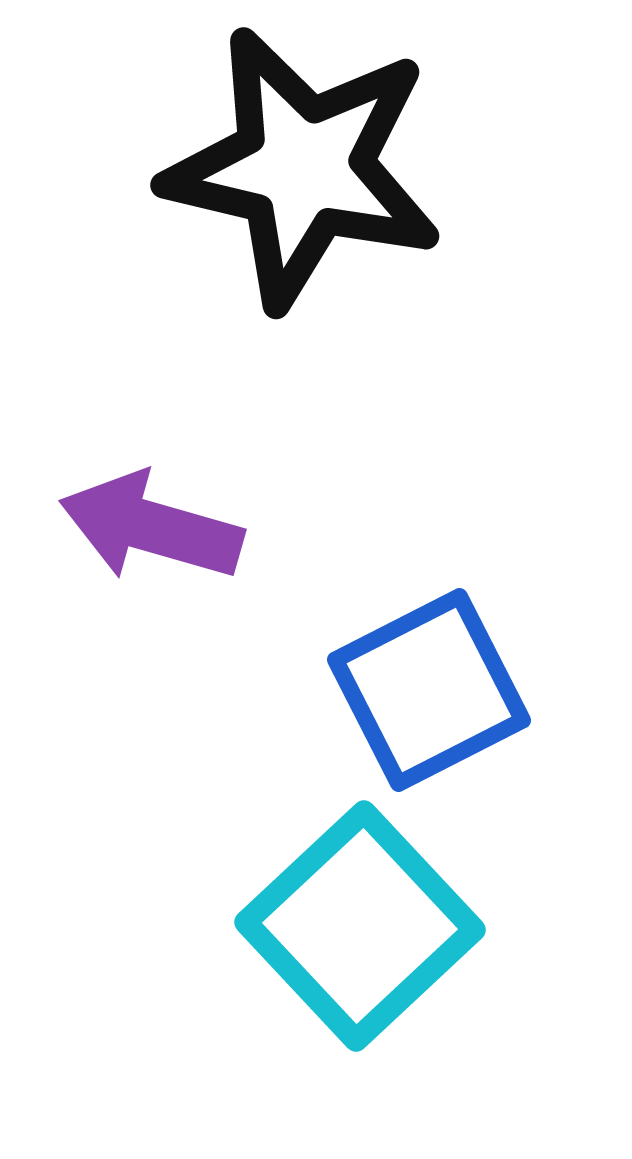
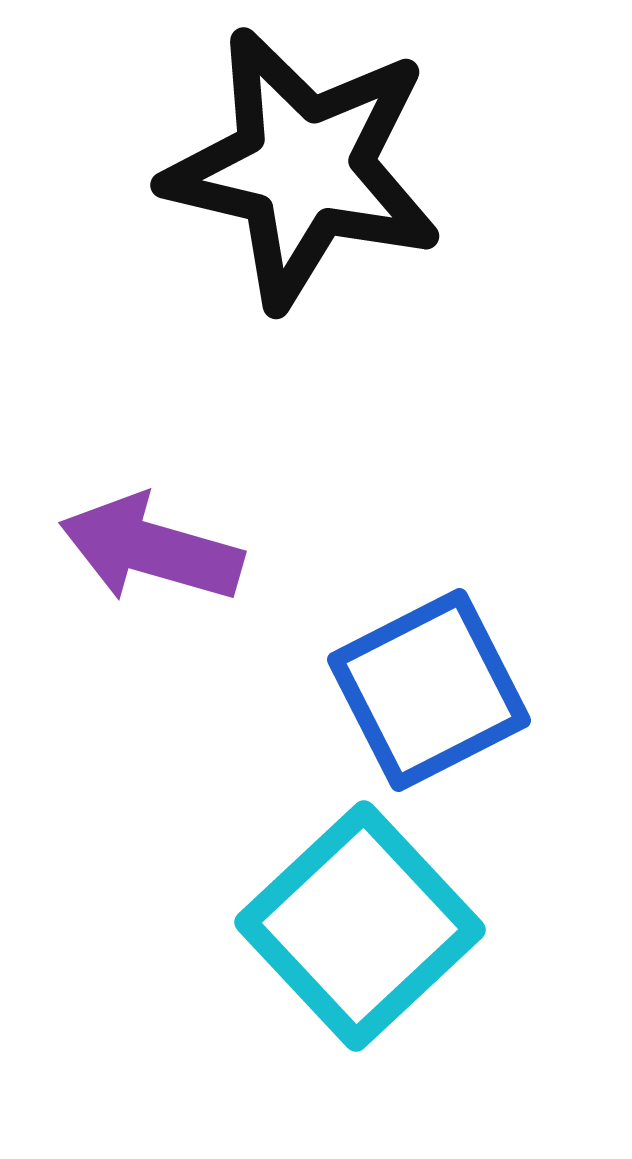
purple arrow: moved 22 px down
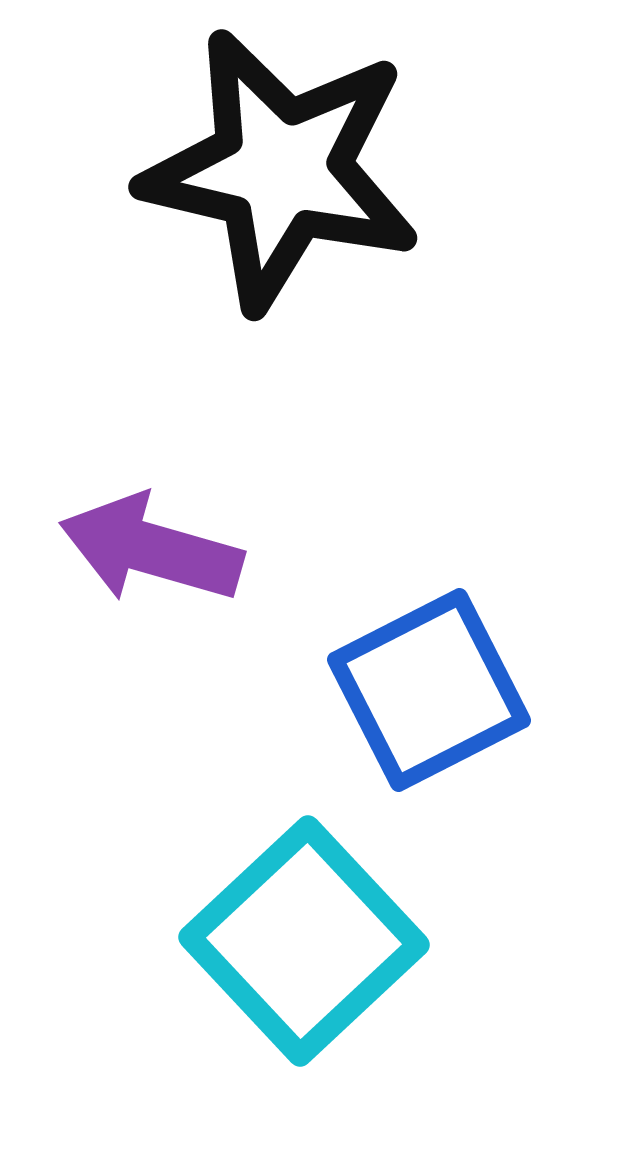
black star: moved 22 px left, 2 px down
cyan square: moved 56 px left, 15 px down
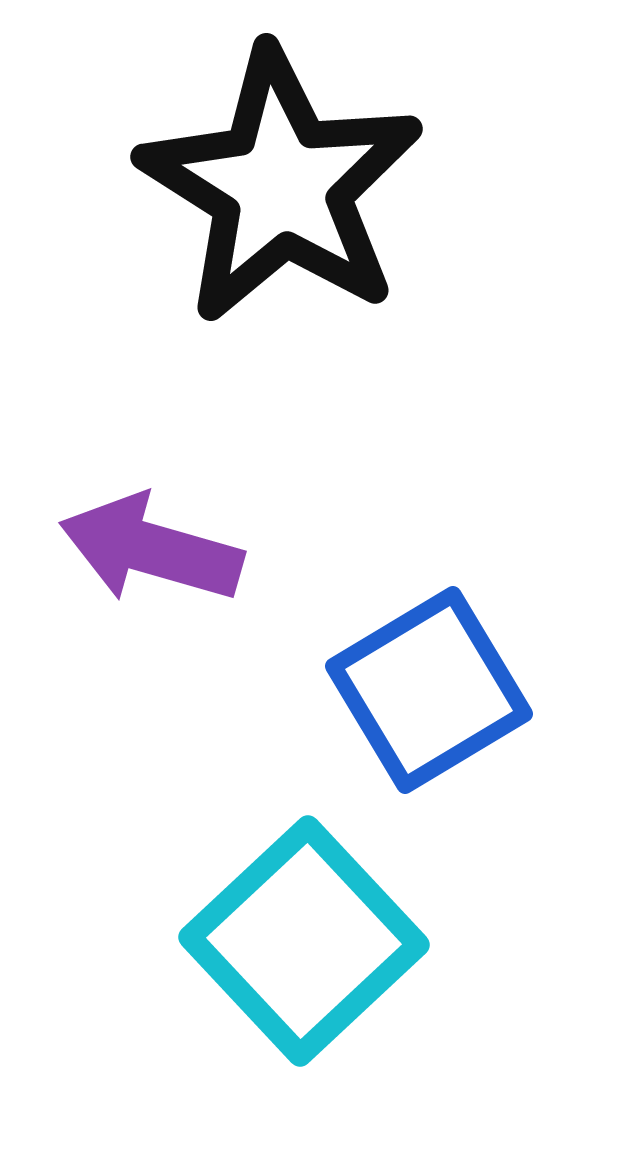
black star: moved 16 px down; rotated 19 degrees clockwise
blue square: rotated 4 degrees counterclockwise
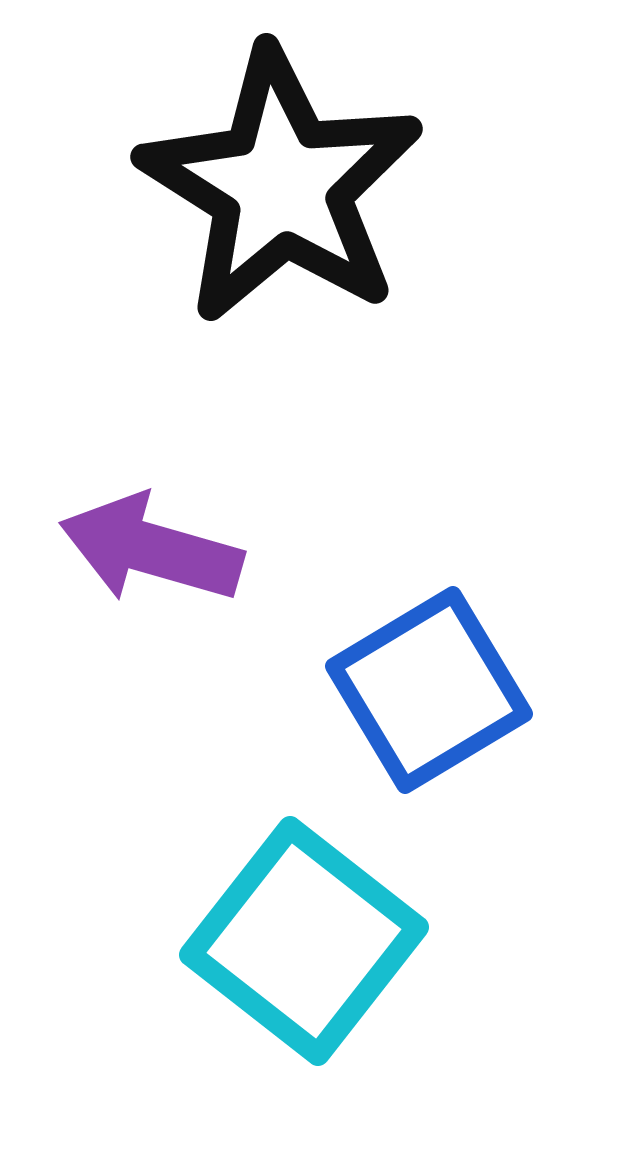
cyan square: rotated 9 degrees counterclockwise
